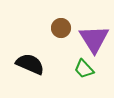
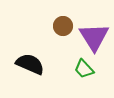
brown circle: moved 2 px right, 2 px up
purple triangle: moved 2 px up
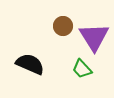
green trapezoid: moved 2 px left
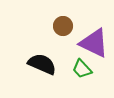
purple triangle: moved 6 px down; rotated 32 degrees counterclockwise
black semicircle: moved 12 px right
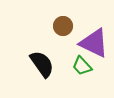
black semicircle: rotated 32 degrees clockwise
green trapezoid: moved 3 px up
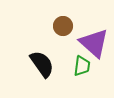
purple triangle: rotated 16 degrees clockwise
green trapezoid: rotated 130 degrees counterclockwise
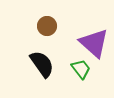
brown circle: moved 16 px left
green trapezoid: moved 1 px left, 3 px down; rotated 45 degrees counterclockwise
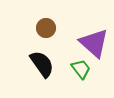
brown circle: moved 1 px left, 2 px down
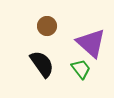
brown circle: moved 1 px right, 2 px up
purple triangle: moved 3 px left
